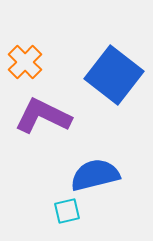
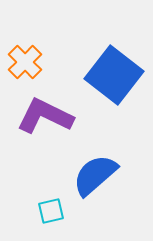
purple L-shape: moved 2 px right
blue semicircle: rotated 27 degrees counterclockwise
cyan square: moved 16 px left
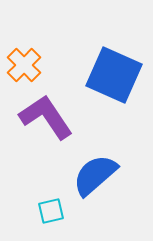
orange cross: moved 1 px left, 3 px down
blue square: rotated 14 degrees counterclockwise
purple L-shape: moved 1 px right, 1 px down; rotated 30 degrees clockwise
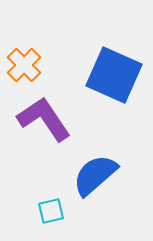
purple L-shape: moved 2 px left, 2 px down
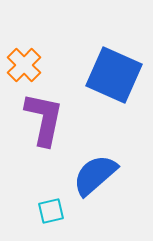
purple L-shape: rotated 46 degrees clockwise
